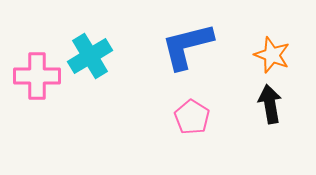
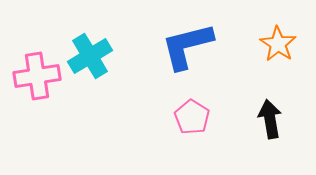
orange star: moved 6 px right, 11 px up; rotated 12 degrees clockwise
pink cross: rotated 9 degrees counterclockwise
black arrow: moved 15 px down
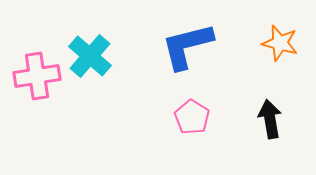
orange star: moved 2 px right, 1 px up; rotated 18 degrees counterclockwise
cyan cross: rotated 18 degrees counterclockwise
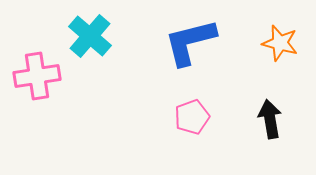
blue L-shape: moved 3 px right, 4 px up
cyan cross: moved 20 px up
pink pentagon: rotated 20 degrees clockwise
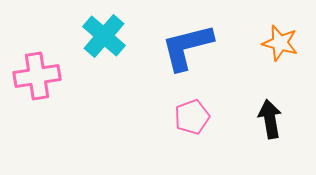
cyan cross: moved 14 px right
blue L-shape: moved 3 px left, 5 px down
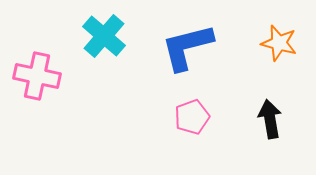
orange star: moved 1 px left
pink cross: rotated 21 degrees clockwise
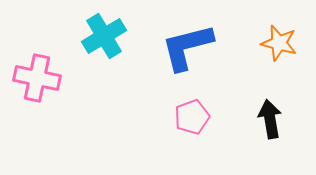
cyan cross: rotated 18 degrees clockwise
pink cross: moved 2 px down
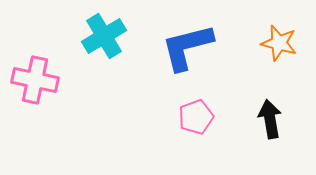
pink cross: moved 2 px left, 2 px down
pink pentagon: moved 4 px right
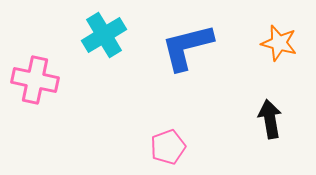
cyan cross: moved 1 px up
pink pentagon: moved 28 px left, 30 px down
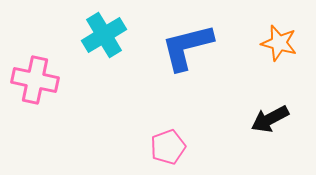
black arrow: rotated 108 degrees counterclockwise
